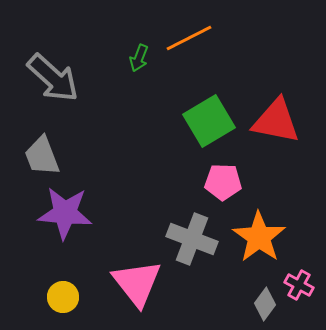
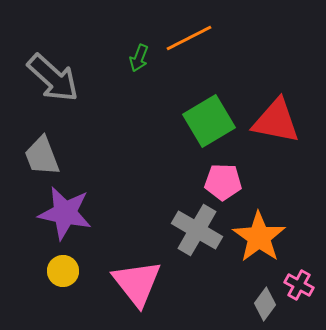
purple star: rotated 6 degrees clockwise
gray cross: moved 5 px right, 9 px up; rotated 9 degrees clockwise
yellow circle: moved 26 px up
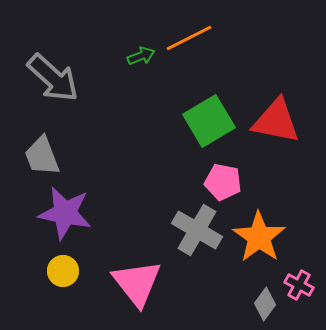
green arrow: moved 2 px right, 2 px up; rotated 132 degrees counterclockwise
pink pentagon: rotated 9 degrees clockwise
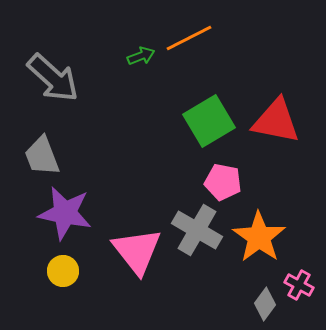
pink triangle: moved 32 px up
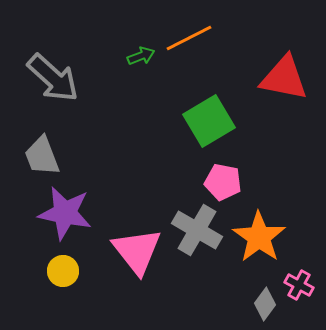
red triangle: moved 8 px right, 43 px up
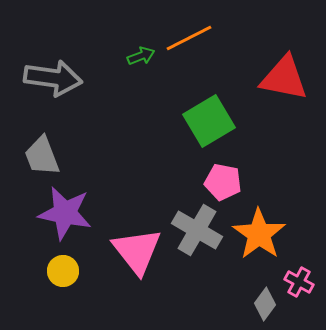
gray arrow: rotated 34 degrees counterclockwise
orange star: moved 3 px up
pink cross: moved 3 px up
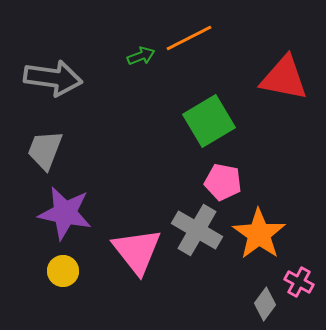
gray trapezoid: moved 3 px right, 6 px up; rotated 42 degrees clockwise
